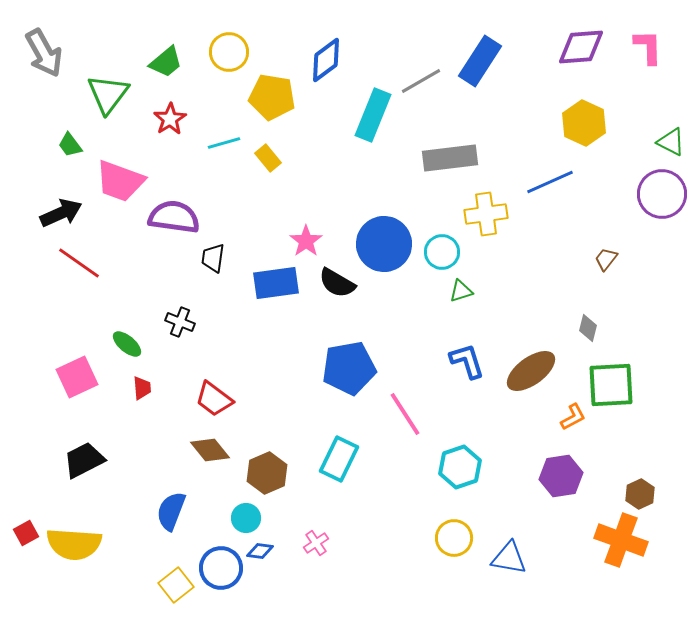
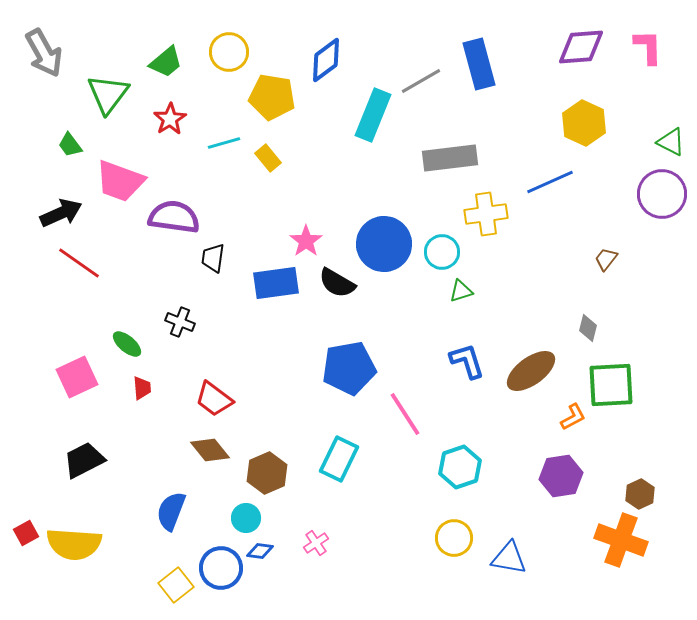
blue rectangle at (480, 61): moved 1 px left, 3 px down; rotated 48 degrees counterclockwise
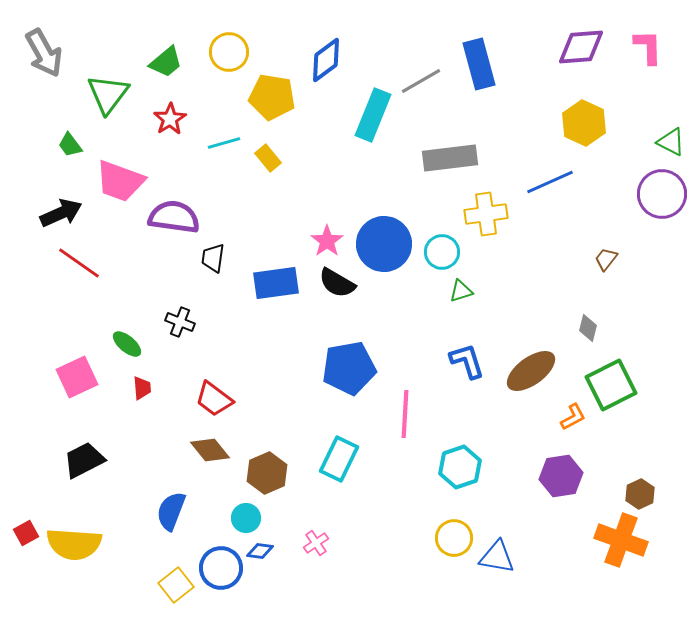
pink star at (306, 241): moved 21 px right
green square at (611, 385): rotated 24 degrees counterclockwise
pink line at (405, 414): rotated 36 degrees clockwise
blue triangle at (509, 558): moved 12 px left, 1 px up
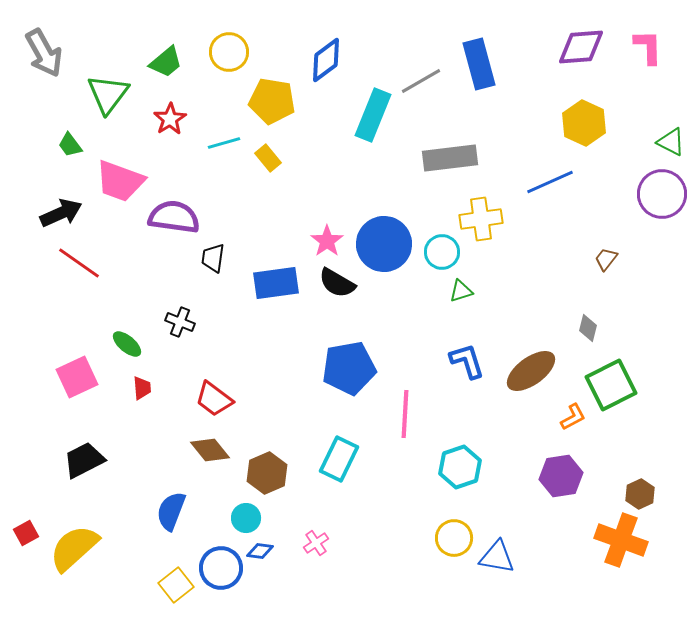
yellow pentagon at (272, 97): moved 4 px down
yellow cross at (486, 214): moved 5 px left, 5 px down
yellow semicircle at (74, 544): moved 4 px down; rotated 134 degrees clockwise
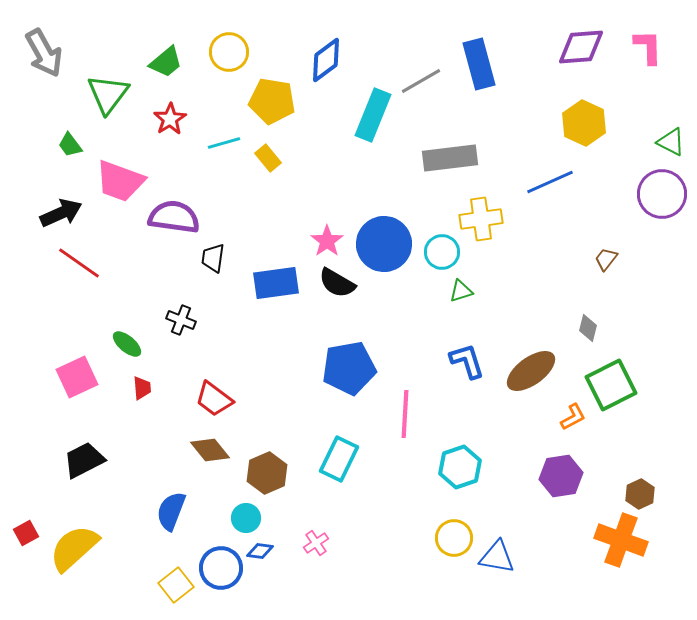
black cross at (180, 322): moved 1 px right, 2 px up
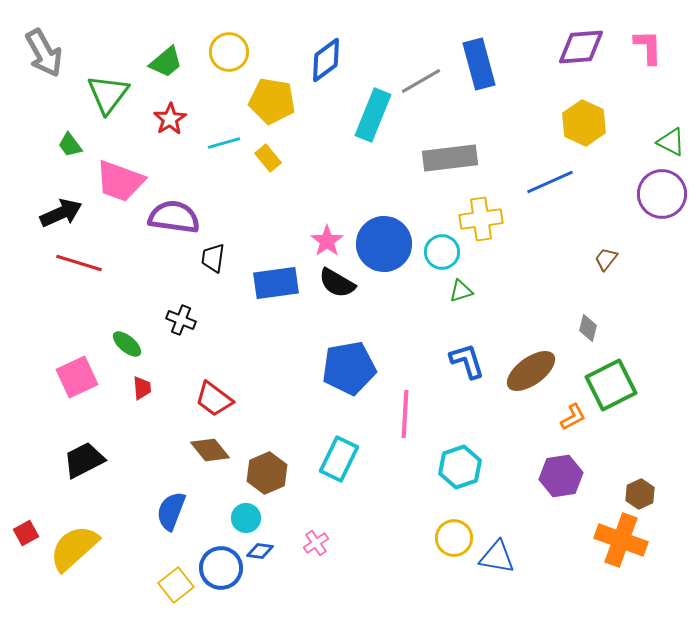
red line at (79, 263): rotated 18 degrees counterclockwise
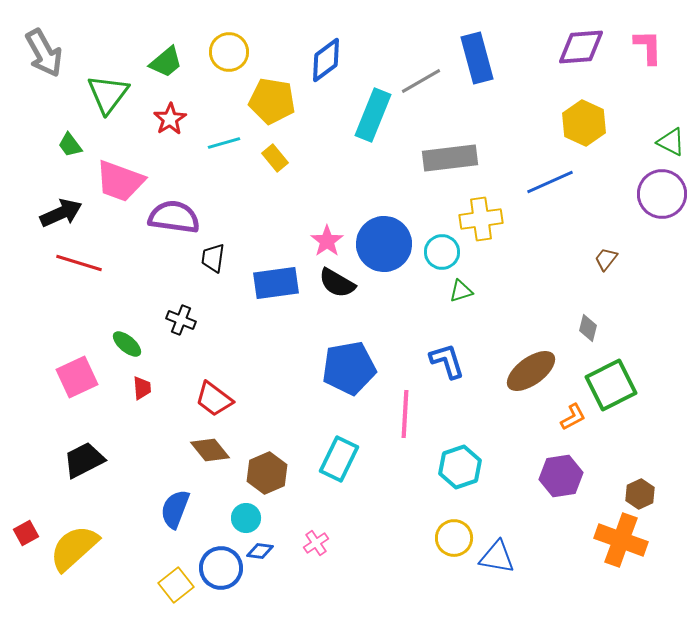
blue rectangle at (479, 64): moved 2 px left, 6 px up
yellow rectangle at (268, 158): moved 7 px right
blue L-shape at (467, 361): moved 20 px left
blue semicircle at (171, 511): moved 4 px right, 2 px up
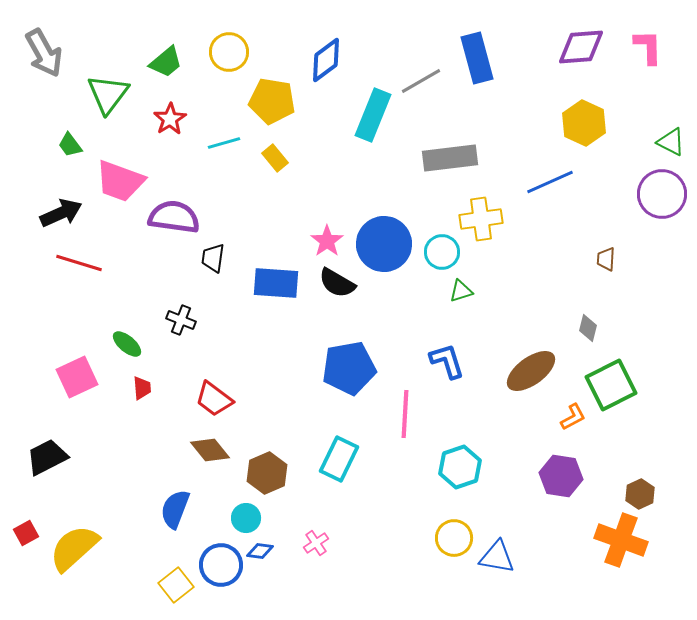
brown trapezoid at (606, 259): rotated 35 degrees counterclockwise
blue rectangle at (276, 283): rotated 12 degrees clockwise
black trapezoid at (84, 460): moved 37 px left, 3 px up
purple hexagon at (561, 476): rotated 18 degrees clockwise
blue circle at (221, 568): moved 3 px up
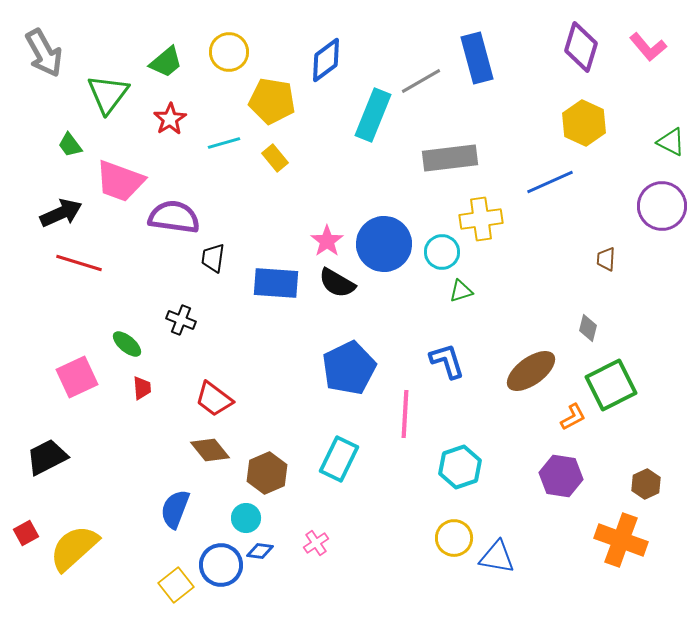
purple diamond at (581, 47): rotated 69 degrees counterclockwise
pink L-shape at (648, 47): rotated 141 degrees clockwise
purple circle at (662, 194): moved 12 px down
blue pentagon at (349, 368): rotated 16 degrees counterclockwise
brown hexagon at (640, 494): moved 6 px right, 10 px up
